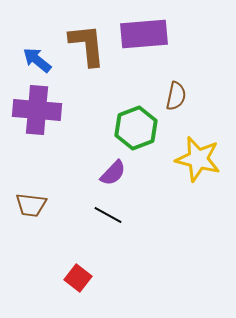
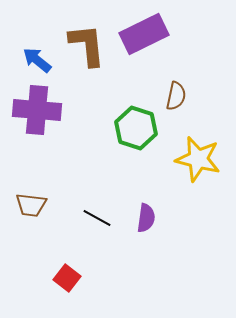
purple rectangle: rotated 21 degrees counterclockwise
green hexagon: rotated 21 degrees counterclockwise
purple semicircle: moved 33 px right, 45 px down; rotated 36 degrees counterclockwise
black line: moved 11 px left, 3 px down
red square: moved 11 px left
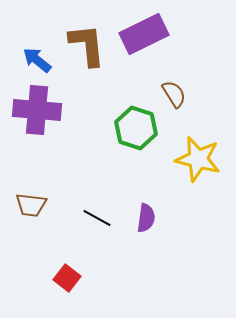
brown semicircle: moved 2 px left, 2 px up; rotated 44 degrees counterclockwise
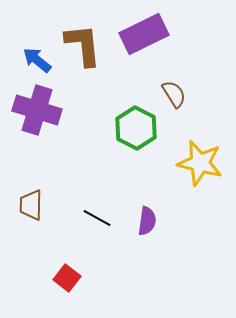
brown L-shape: moved 4 px left
purple cross: rotated 12 degrees clockwise
green hexagon: rotated 9 degrees clockwise
yellow star: moved 2 px right, 4 px down
brown trapezoid: rotated 84 degrees clockwise
purple semicircle: moved 1 px right, 3 px down
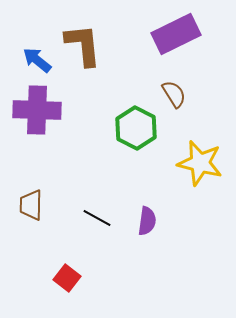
purple rectangle: moved 32 px right
purple cross: rotated 15 degrees counterclockwise
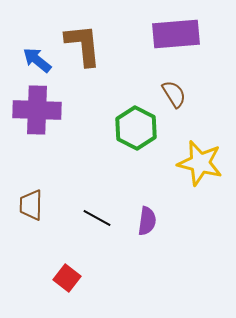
purple rectangle: rotated 21 degrees clockwise
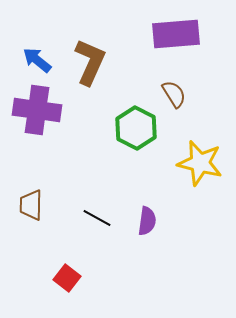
brown L-shape: moved 7 px right, 17 px down; rotated 30 degrees clockwise
purple cross: rotated 6 degrees clockwise
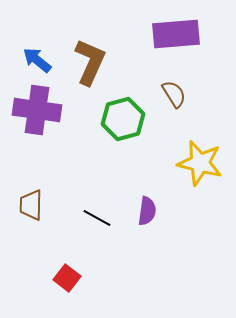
green hexagon: moved 13 px left, 9 px up; rotated 18 degrees clockwise
purple semicircle: moved 10 px up
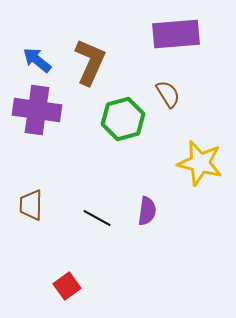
brown semicircle: moved 6 px left
red square: moved 8 px down; rotated 16 degrees clockwise
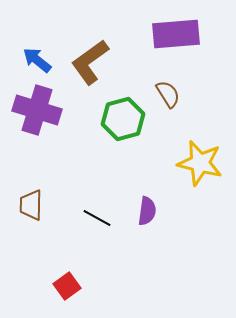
brown L-shape: rotated 150 degrees counterclockwise
purple cross: rotated 9 degrees clockwise
